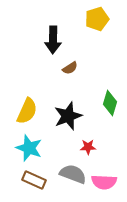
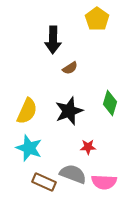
yellow pentagon: rotated 20 degrees counterclockwise
black star: moved 1 px right, 5 px up
brown rectangle: moved 10 px right, 2 px down
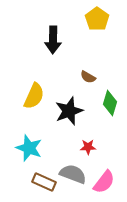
brown semicircle: moved 18 px right, 9 px down; rotated 63 degrees clockwise
yellow semicircle: moved 7 px right, 15 px up
pink semicircle: rotated 55 degrees counterclockwise
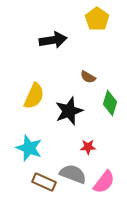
black arrow: rotated 100 degrees counterclockwise
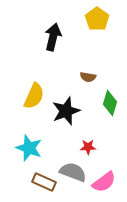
black arrow: moved 3 px up; rotated 68 degrees counterclockwise
brown semicircle: rotated 21 degrees counterclockwise
black star: moved 3 px left
gray semicircle: moved 2 px up
pink semicircle: rotated 15 degrees clockwise
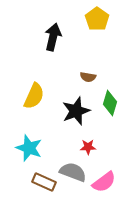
black star: moved 10 px right
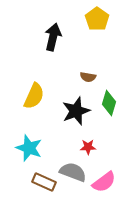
green diamond: moved 1 px left
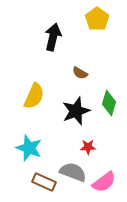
brown semicircle: moved 8 px left, 4 px up; rotated 21 degrees clockwise
